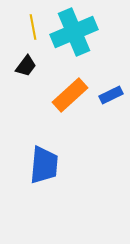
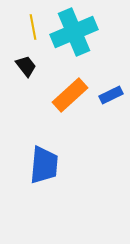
black trapezoid: rotated 75 degrees counterclockwise
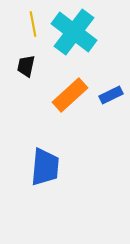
yellow line: moved 3 px up
cyan cross: rotated 30 degrees counterclockwise
black trapezoid: rotated 130 degrees counterclockwise
blue trapezoid: moved 1 px right, 2 px down
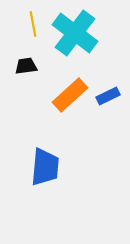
cyan cross: moved 1 px right, 1 px down
black trapezoid: rotated 70 degrees clockwise
blue rectangle: moved 3 px left, 1 px down
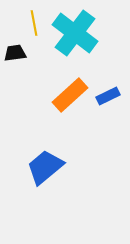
yellow line: moved 1 px right, 1 px up
black trapezoid: moved 11 px left, 13 px up
blue trapezoid: rotated 135 degrees counterclockwise
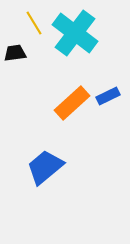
yellow line: rotated 20 degrees counterclockwise
orange rectangle: moved 2 px right, 8 px down
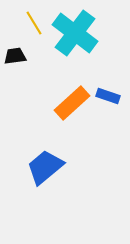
black trapezoid: moved 3 px down
blue rectangle: rotated 45 degrees clockwise
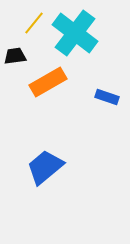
yellow line: rotated 70 degrees clockwise
blue rectangle: moved 1 px left, 1 px down
orange rectangle: moved 24 px left, 21 px up; rotated 12 degrees clockwise
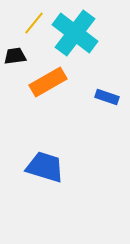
blue trapezoid: rotated 57 degrees clockwise
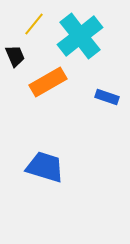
yellow line: moved 1 px down
cyan cross: moved 5 px right, 3 px down; rotated 15 degrees clockwise
black trapezoid: rotated 75 degrees clockwise
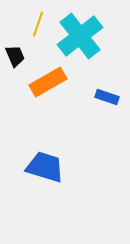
yellow line: moved 4 px right; rotated 20 degrees counterclockwise
